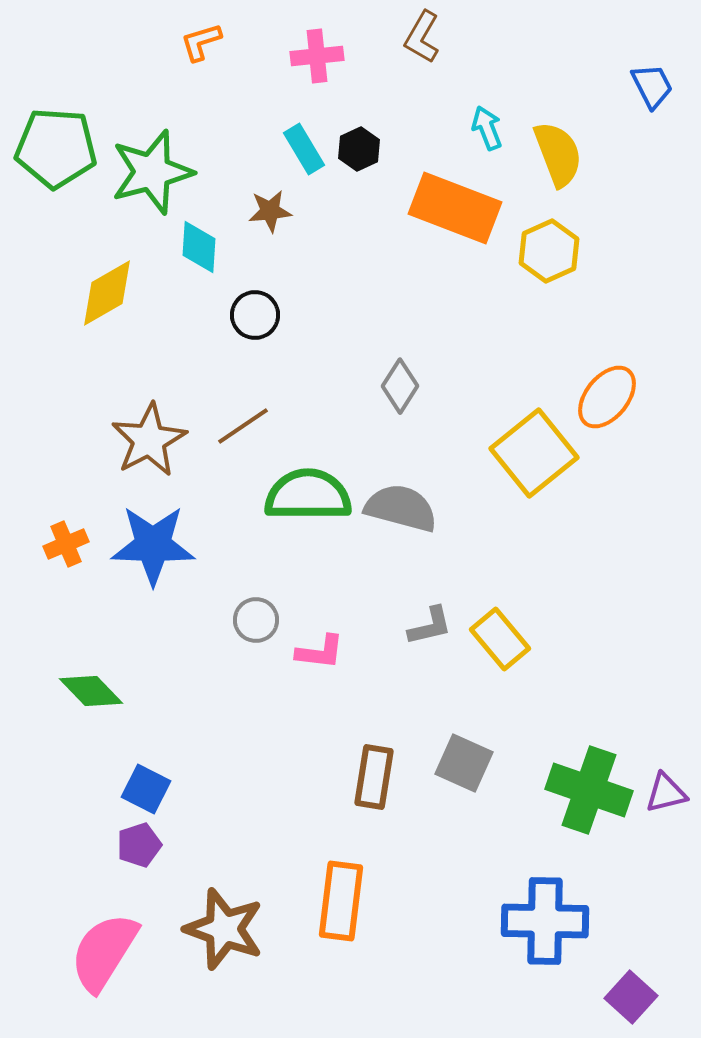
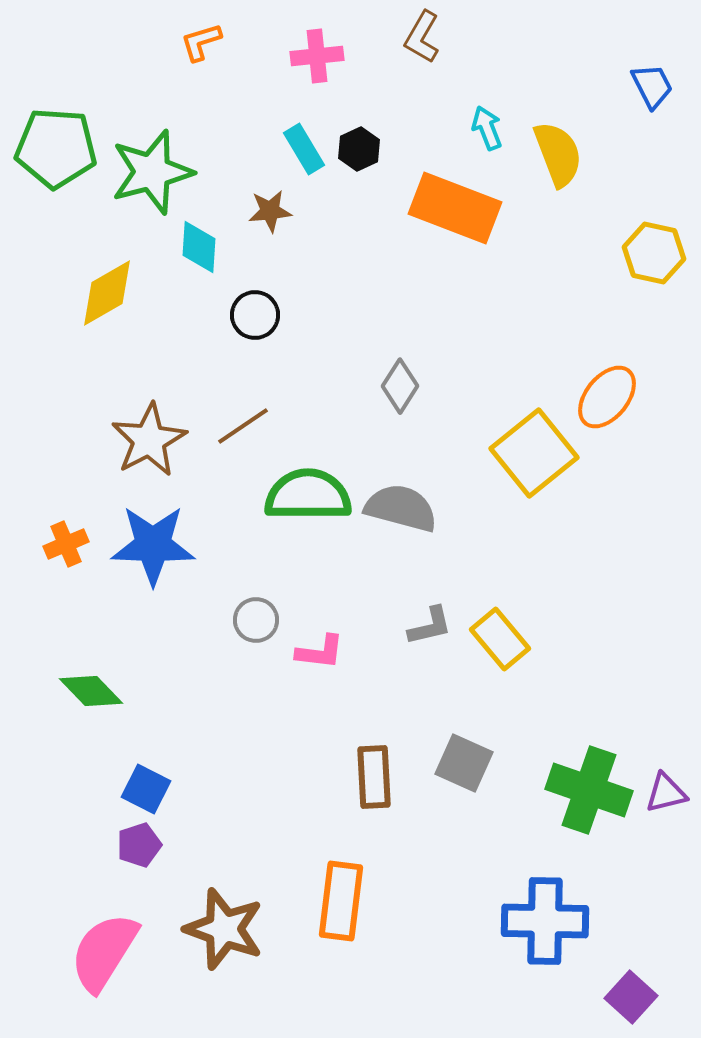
yellow hexagon at (549, 251): moved 105 px right, 2 px down; rotated 24 degrees counterclockwise
brown rectangle at (374, 777): rotated 12 degrees counterclockwise
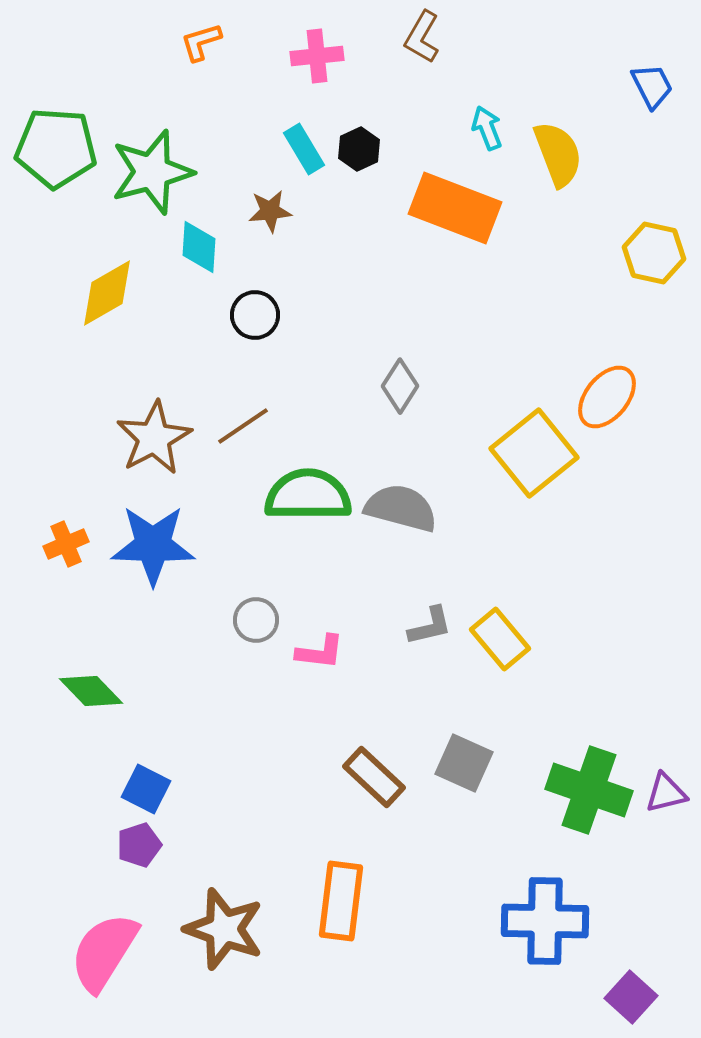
brown star at (149, 440): moved 5 px right, 2 px up
brown rectangle at (374, 777): rotated 44 degrees counterclockwise
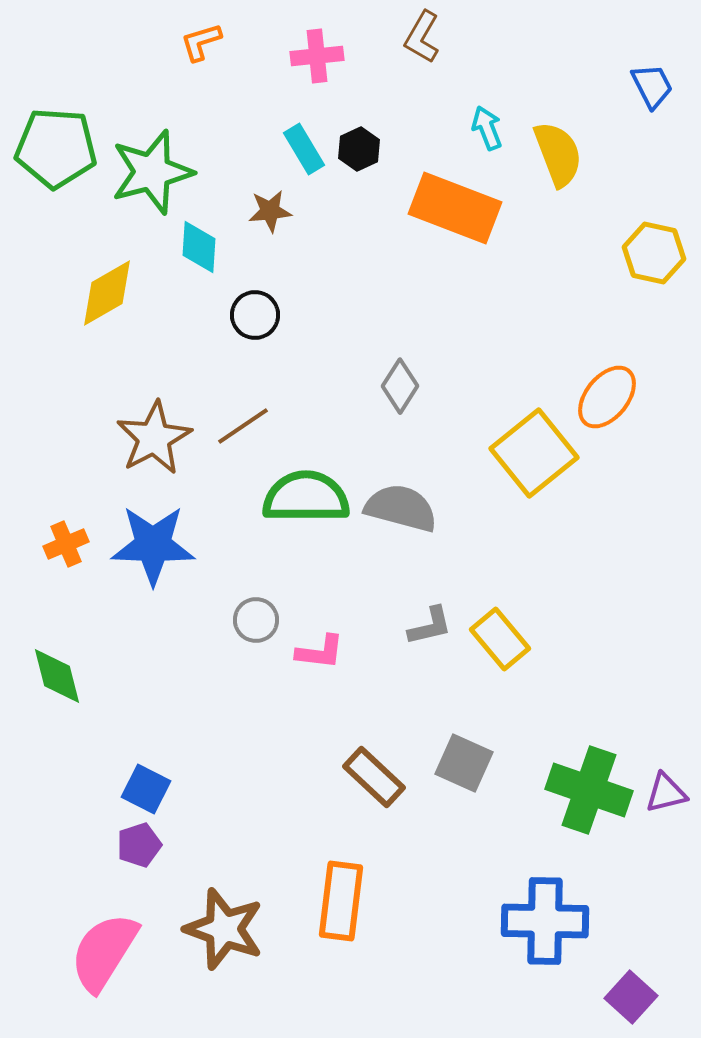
green semicircle at (308, 495): moved 2 px left, 2 px down
green diamond at (91, 691): moved 34 px left, 15 px up; rotated 30 degrees clockwise
